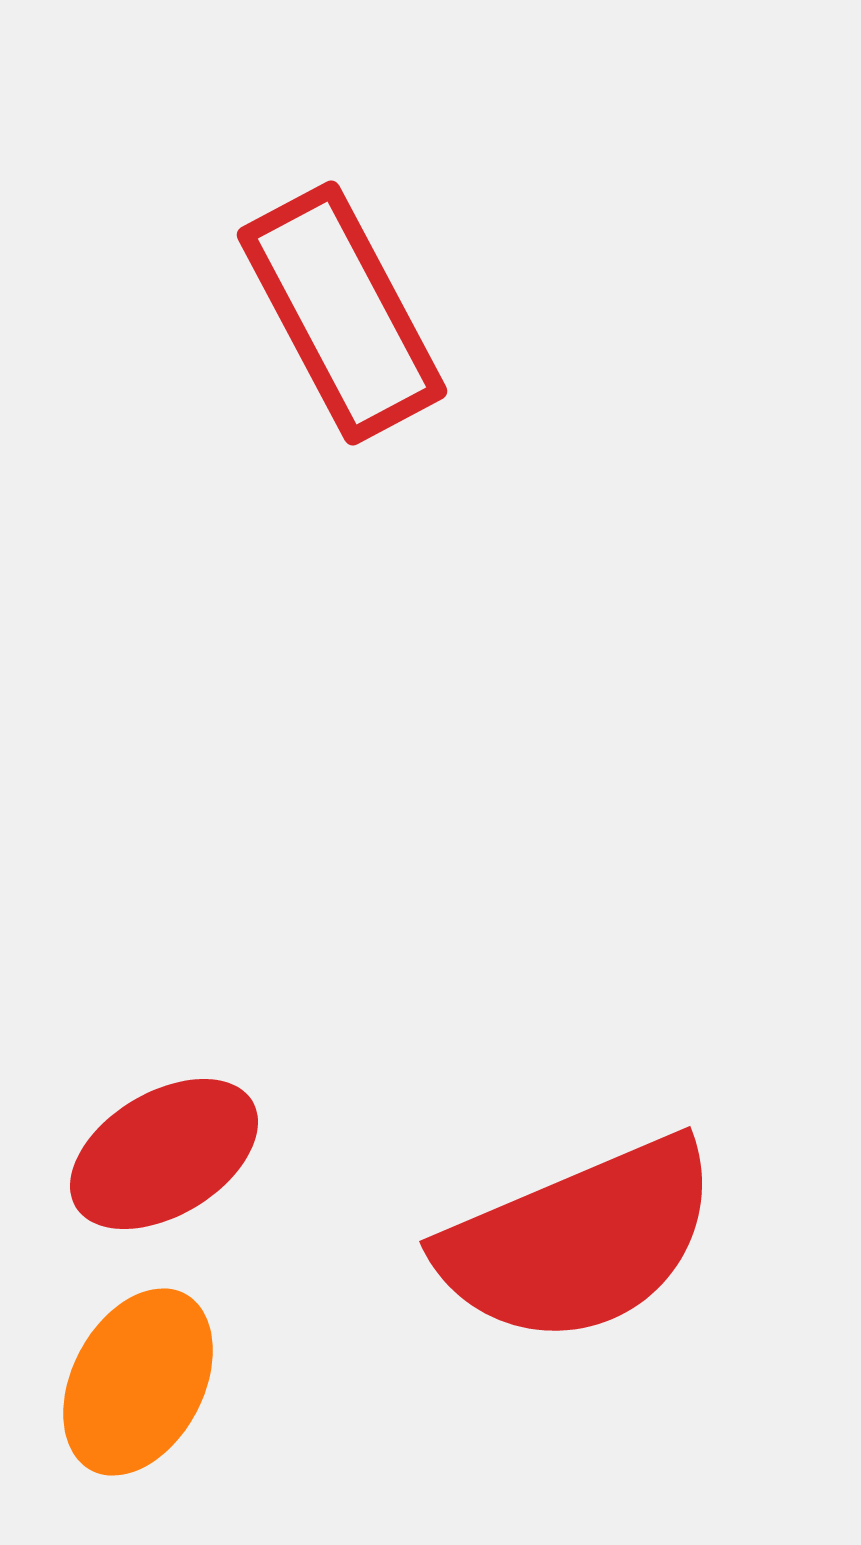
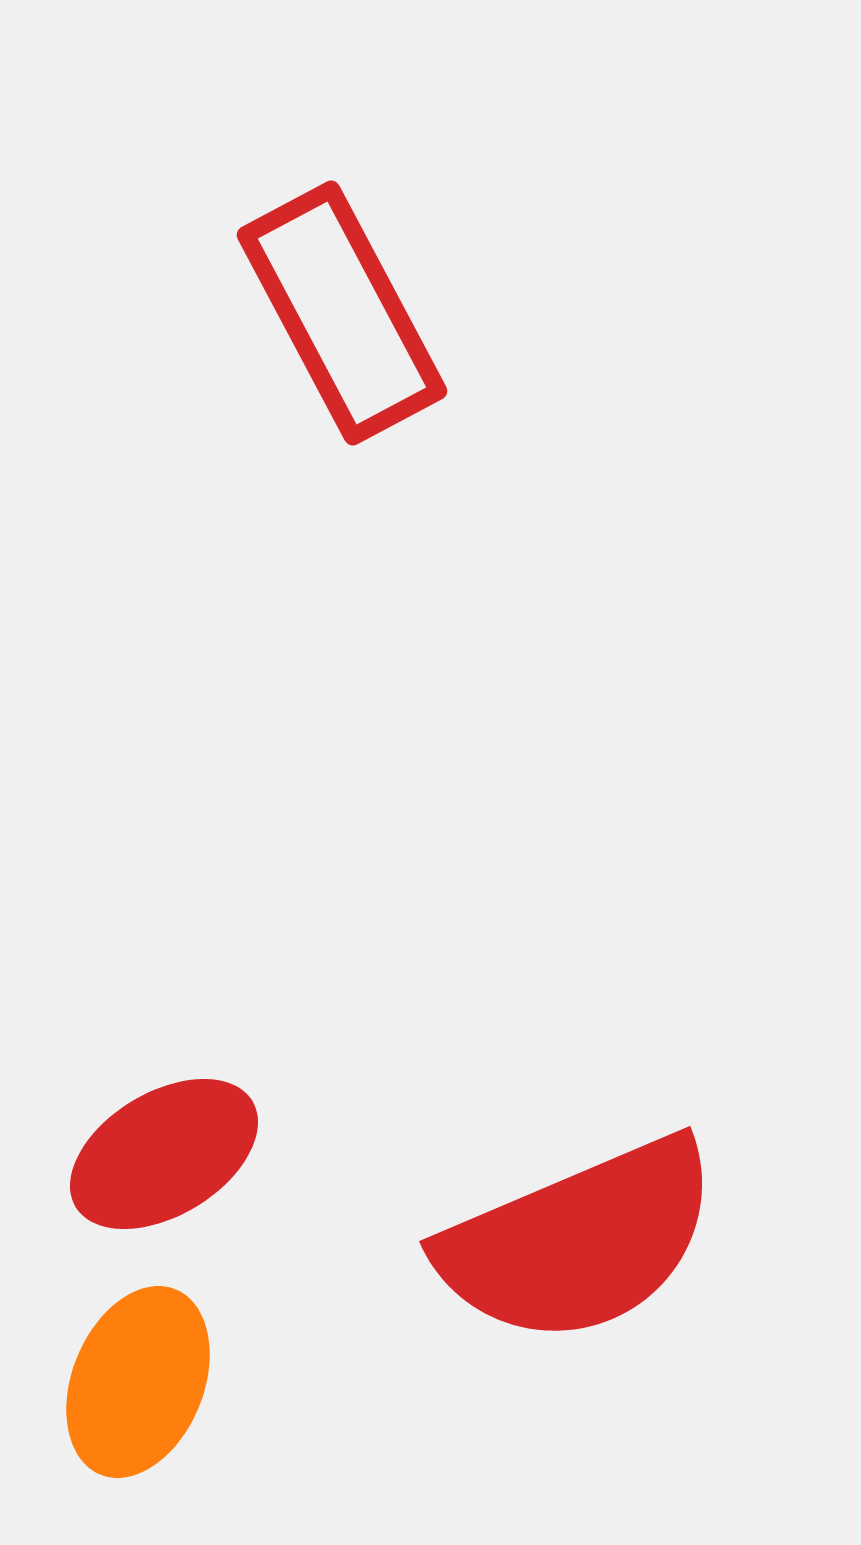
orange ellipse: rotated 6 degrees counterclockwise
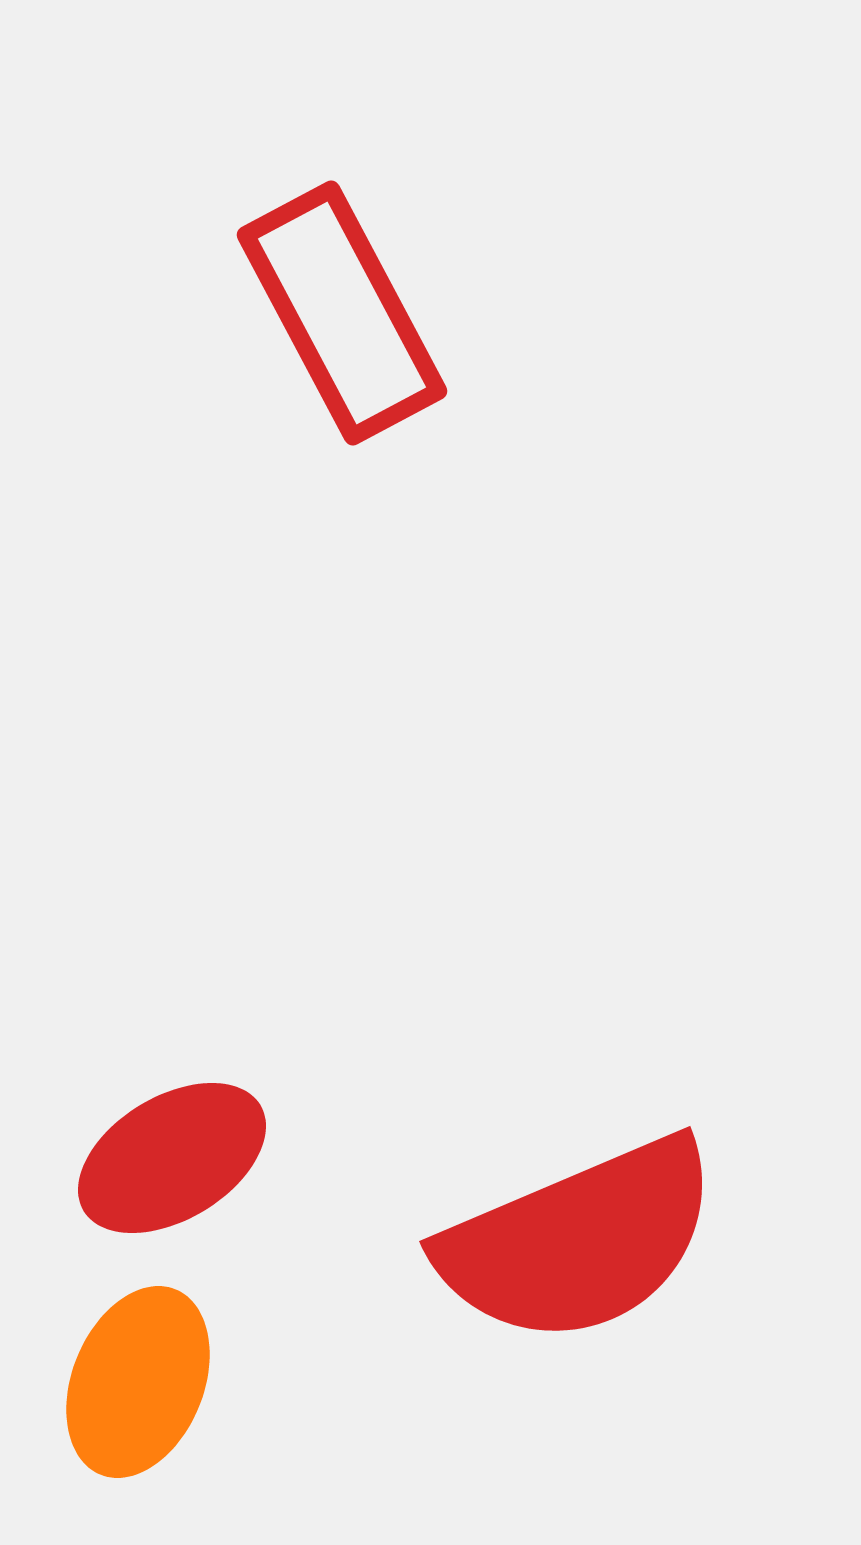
red ellipse: moved 8 px right, 4 px down
